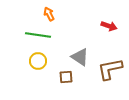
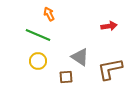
red arrow: rotated 28 degrees counterclockwise
green line: rotated 15 degrees clockwise
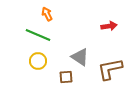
orange arrow: moved 2 px left
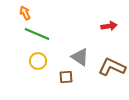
orange arrow: moved 22 px left, 1 px up
green line: moved 1 px left, 1 px up
brown L-shape: moved 2 px right, 2 px up; rotated 36 degrees clockwise
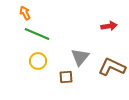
gray triangle: rotated 36 degrees clockwise
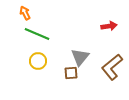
brown L-shape: rotated 64 degrees counterclockwise
brown square: moved 5 px right, 4 px up
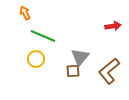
red arrow: moved 4 px right
green line: moved 6 px right, 2 px down
yellow circle: moved 2 px left, 2 px up
brown L-shape: moved 3 px left, 4 px down
brown square: moved 2 px right, 2 px up
